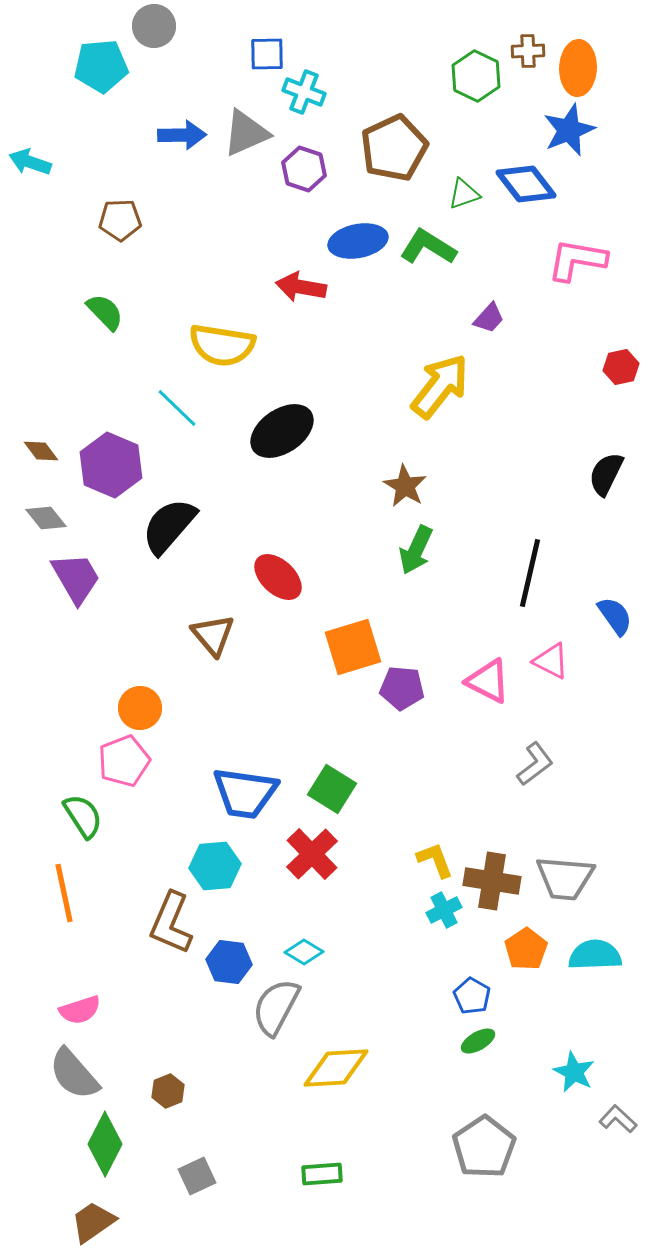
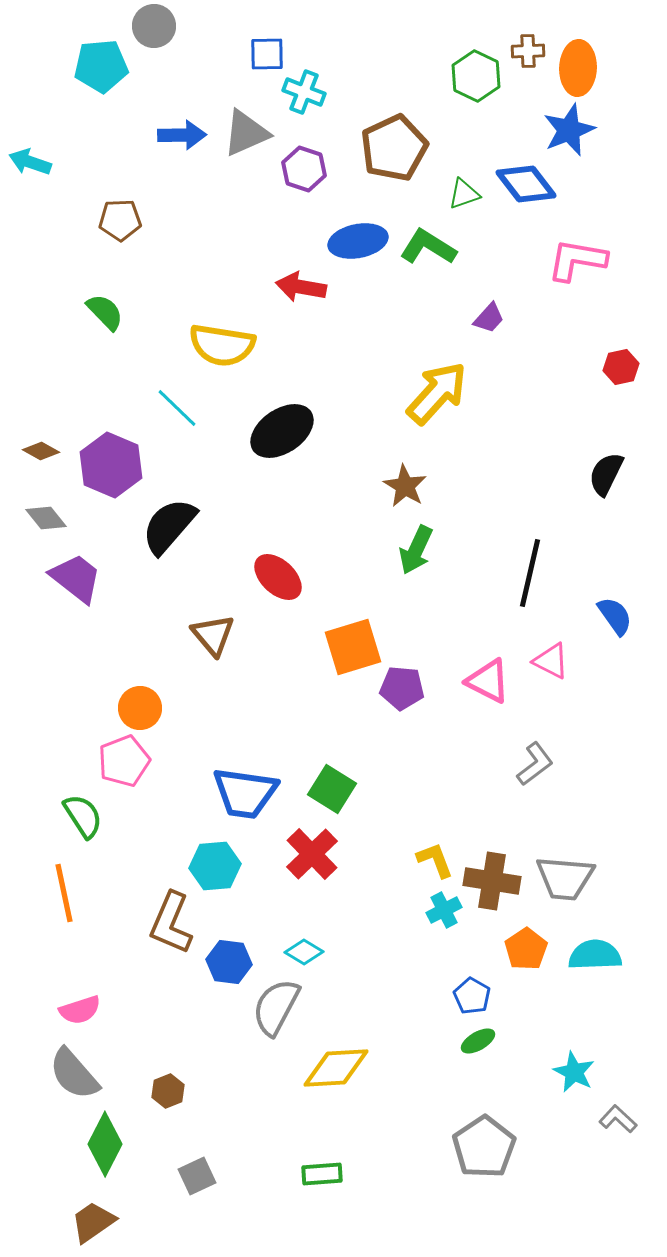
yellow arrow at (440, 386): moved 3 px left, 7 px down; rotated 4 degrees clockwise
brown diamond at (41, 451): rotated 24 degrees counterclockwise
purple trapezoid at (76, 578): rotated 22 degrees counterclockwise
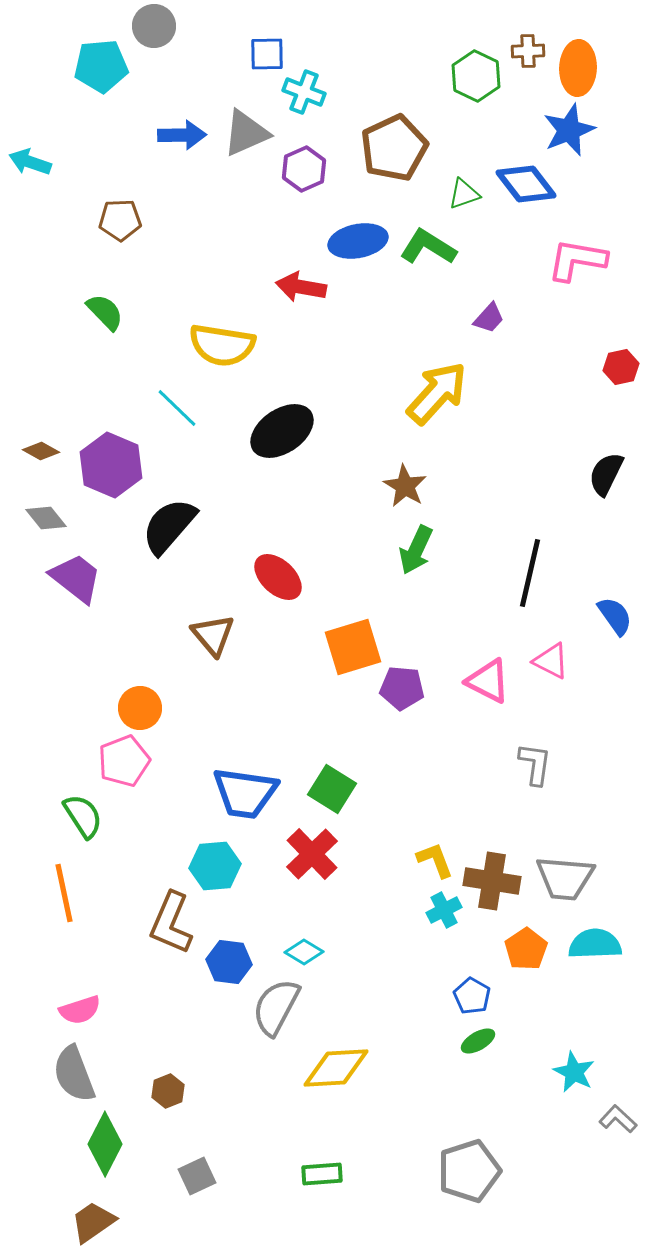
purple hexagon at (304, 169): rotated 18 degrees clockwise
gray L-shape at (535, 764): rotated 45 degrees counterclockwise
cyan semicircle at (595, 955): moved 11 px up
gray semicircle at (74, 1074): rotated 20 degrees clockwise
gray pentagon at (484, 1147): moved 15 px left, 24 px down; rotated 16 degrees clockwise
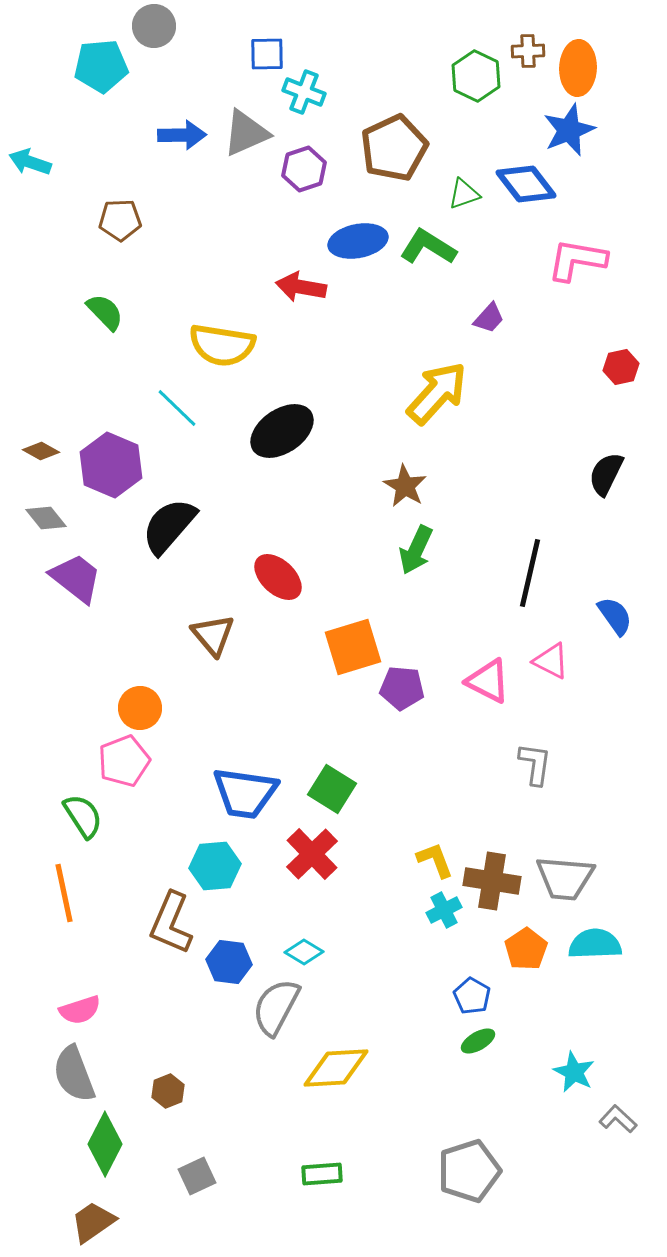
purple hexagon at (304, 169): rotated 6 degrees clockwise
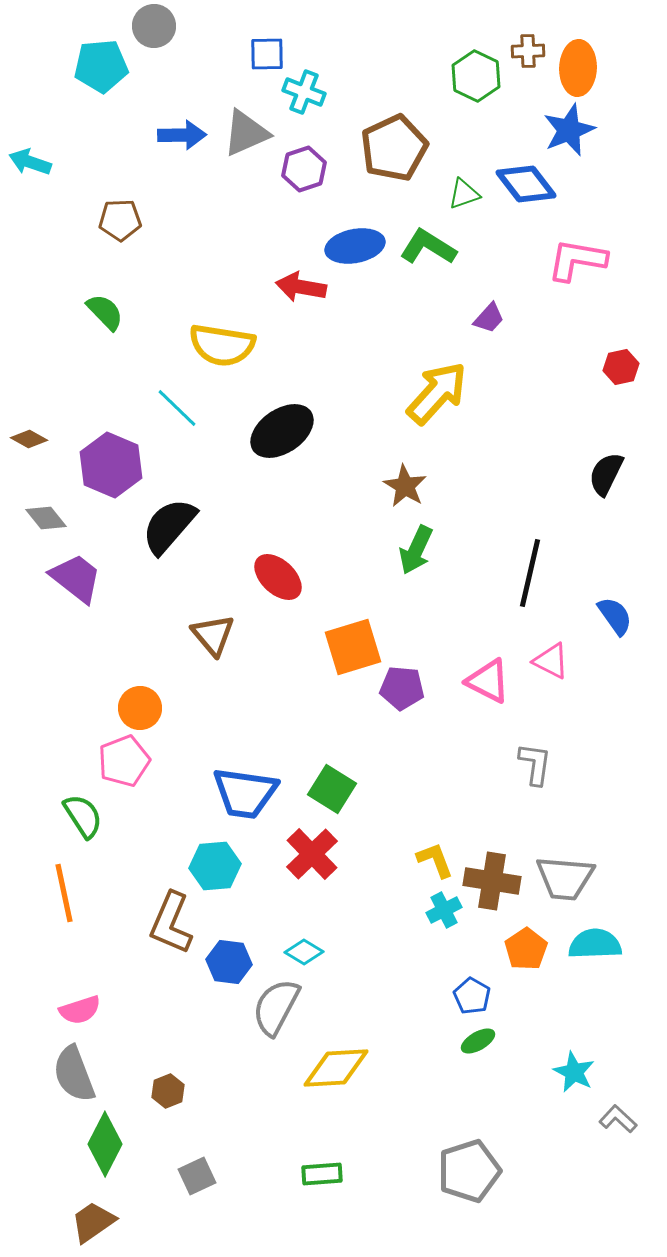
blue ellipse at (358, 241): moved 3 px left, 5 px down
brown diamond at (41, 451): moved 12 px left, 12 px up
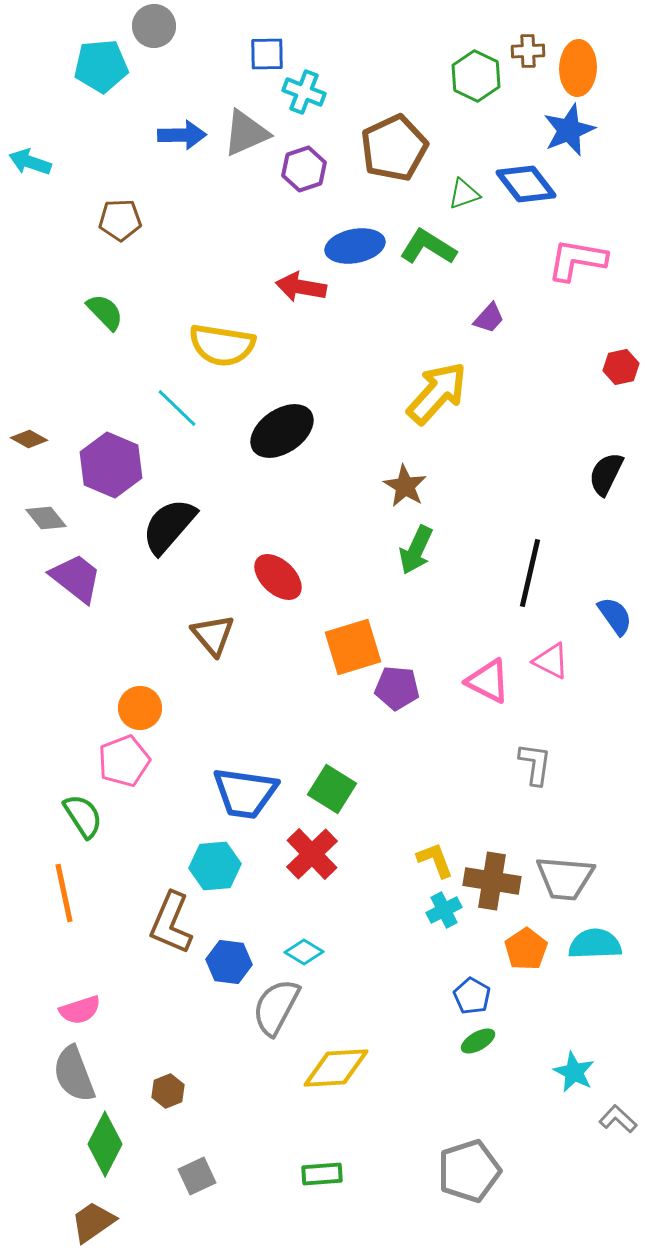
purple pentagon at (402, 688): moved 5 px left
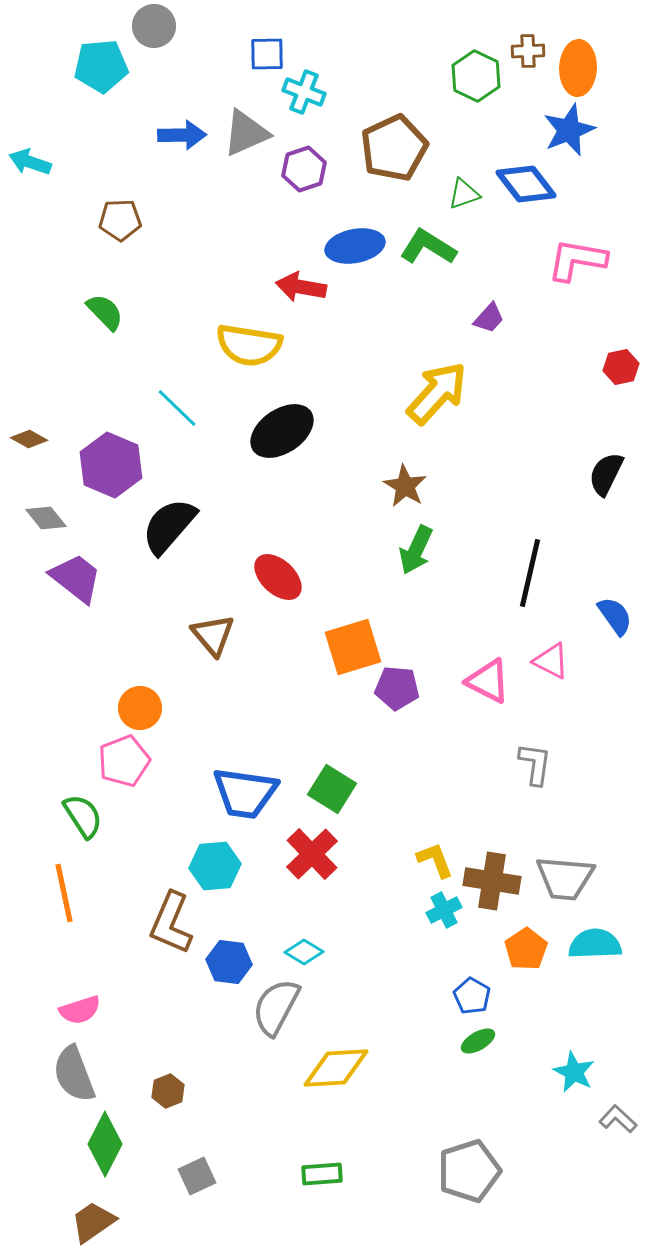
yellow semicircle at (222, 345): moved 27 px right
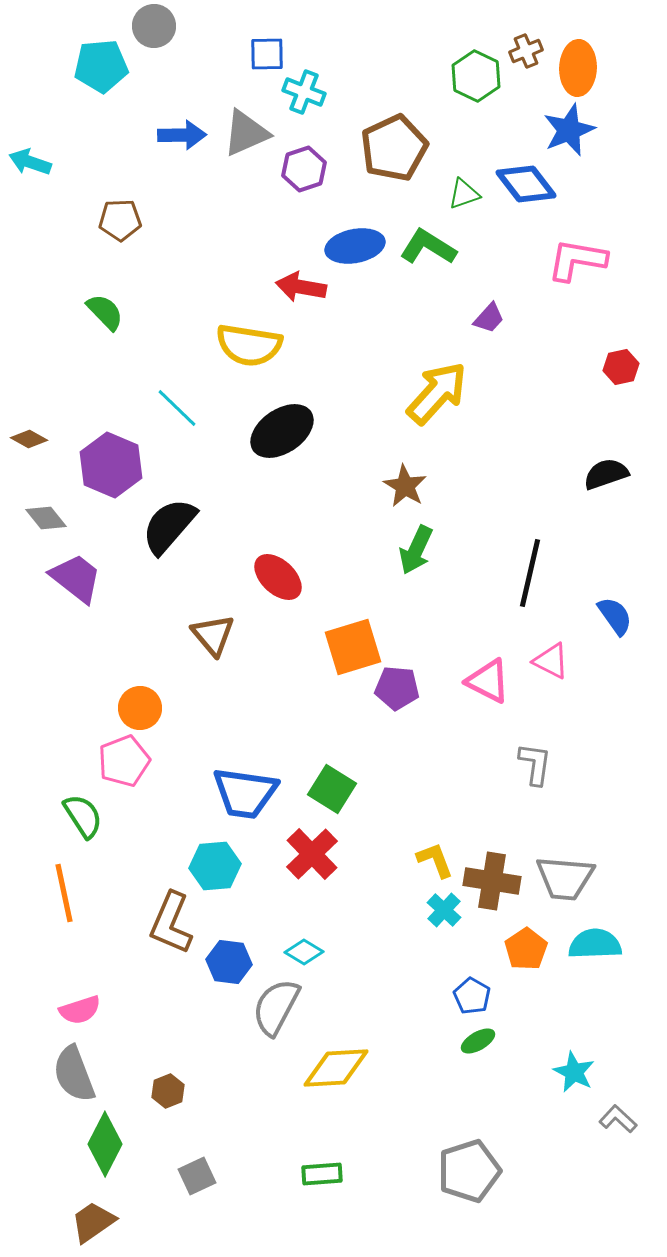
brown cross at (528, 51): moved 2 px left; rotated 20 degrees counterclockwise
black semicircle at (606, 474): rotated 45 degrees clockwise
cyan cross at (444, 910): rotated 20 degrees counterclockwise
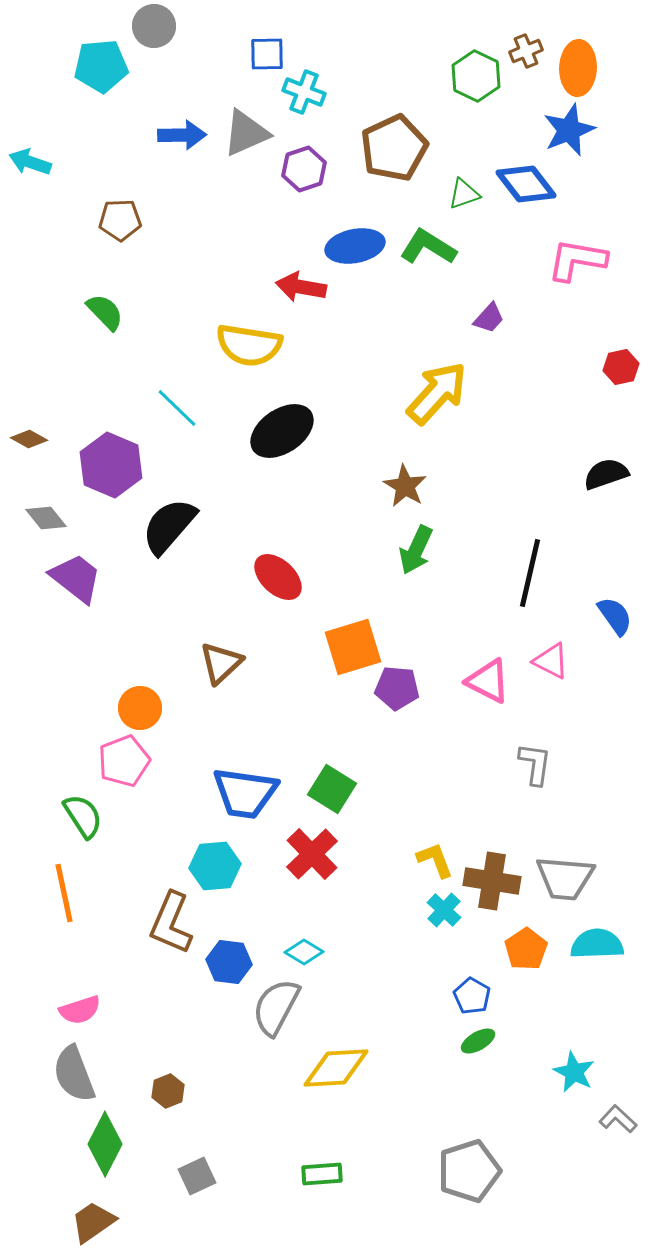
brown triangle at (213, 635): moved 8 px right, 28 px down; rotated 27 degrees clockwise
cyan semicircle at (595, 944): moved 2 px right
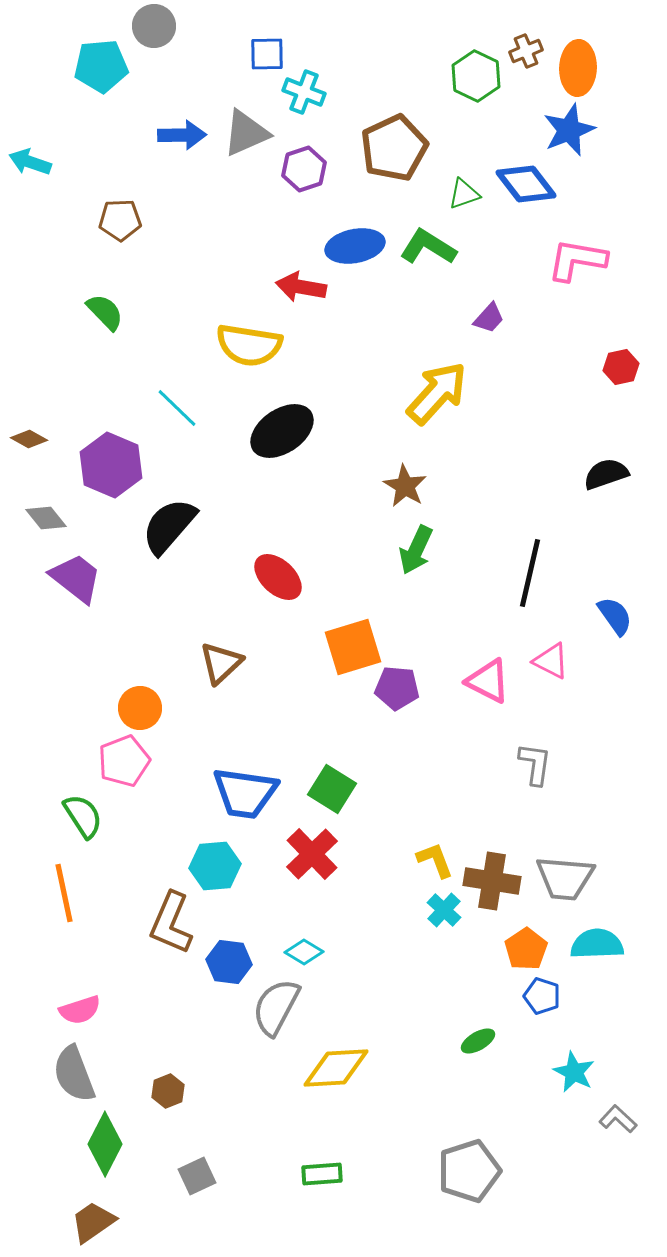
blue pentagon at (472, 996): moved 70 px right; rotated 12 degrees counterclockwise
